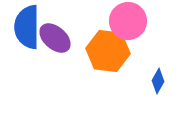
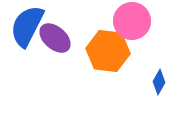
pink circle: moved 4 px right
blue semicircle: moved 1 px up; rotated 27 degrees clockwise
blue diamond: moved 1 px right, 1 px down
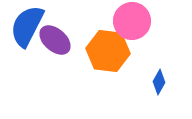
purple ellipse: moved 2 px down
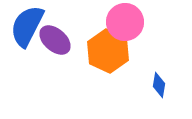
pink circle: moved 7 px left, 1 px down
orange hexagon: rotated 18 degrees clockwise
blue diamond: moved 3 px down; rotated 20 degrees counterclockwise
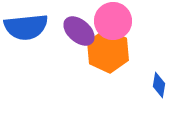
pink circle: moved 12 px left, 1 px up
blue semicircle: moved 1 px left, 1 px down; rotated 123 degrees counterclockwise
purple ellipse: moved 24 px right, 9 px up
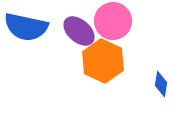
blue semicircle: rotated 18 degrees clockwise
orange hexagon: moved 5 px left, 10 px down
blue diamond: moved 2 px right, 1 px up
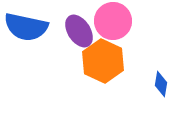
purple ellipse: rotated 16 degrees clockwise
